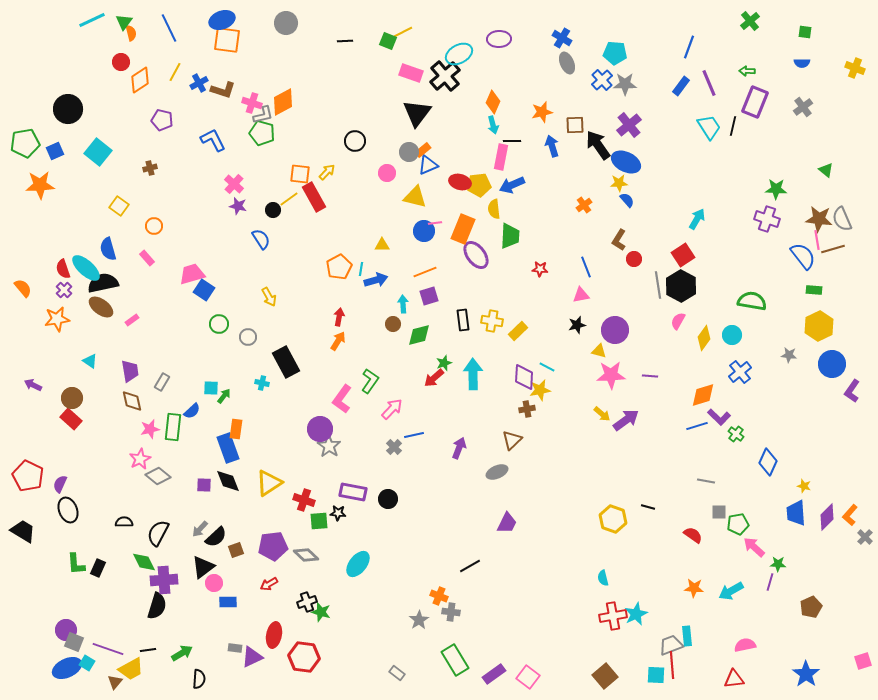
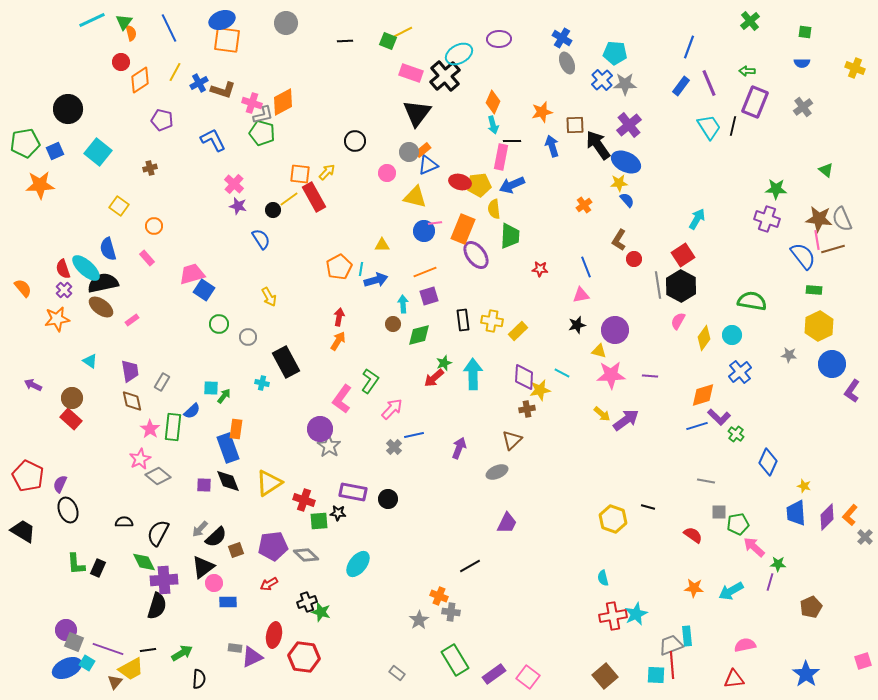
cyan line at (547, 367): moved 15 px right, 6 px down
pink star at (150, 429): rotated 24 degrees counterclockwise
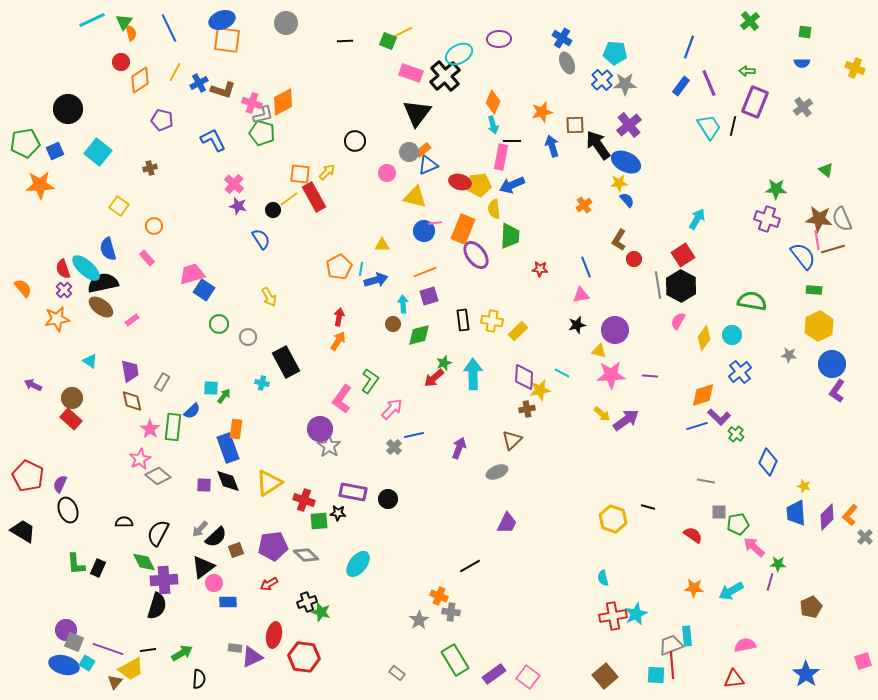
purple L-shape at (852, 391): moved 15 px left
blue ellipse at (67, 668): moved 3 px left, 3 px up; rotated 40 degrees clockwise
